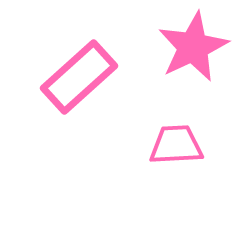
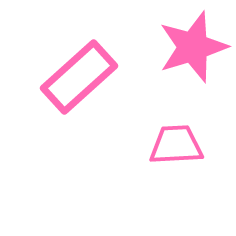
pink star: rotated 8 degrees clockwise
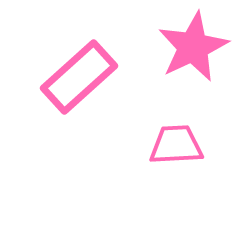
pink star: rotated 8 degrees counterclockwise
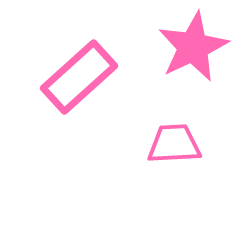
pink trapezoid: moved 2 px left, 1 px up
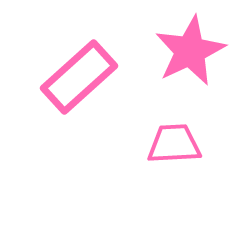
pink star: moved 3 px left, 4 px down
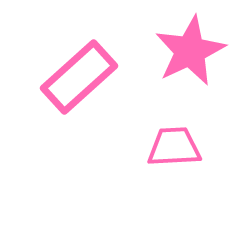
pink trapezoid: moved 3 px down
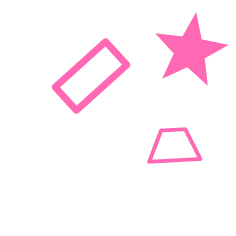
pink rectangle: moved 12 px right, 1 px up
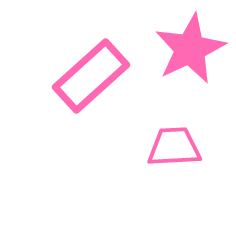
pink star: moved 2 px up
